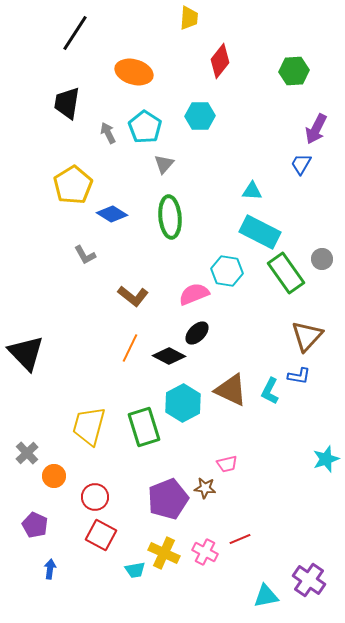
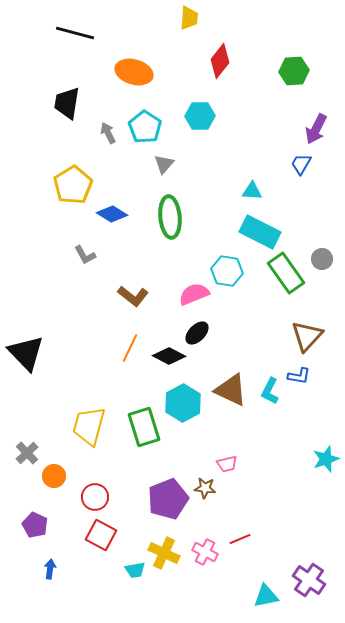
black line at (75, 33): rotated 72 degrees clockwise
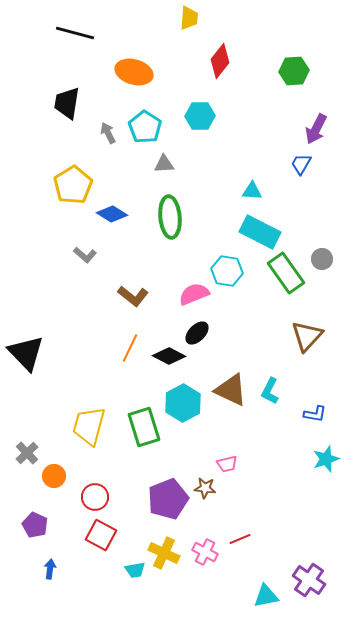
gray triangle at (164, 164): rotated 45 degrees clockwise
gray L-shape at (85, 255): rotated 20 degrees counterclockwise
blue L-shape at (299, 376): moved 16 px right, 38 px down
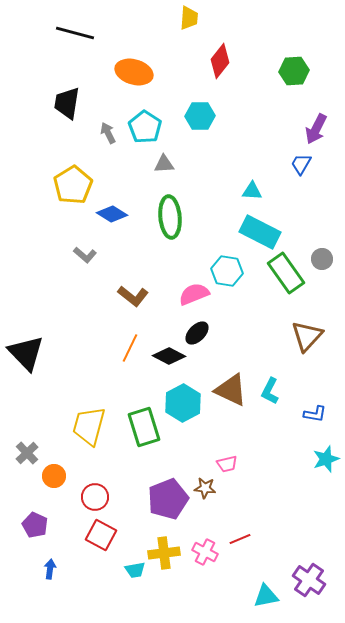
yellow cross at (164, 553): rotated 32 degrees counterclockwise
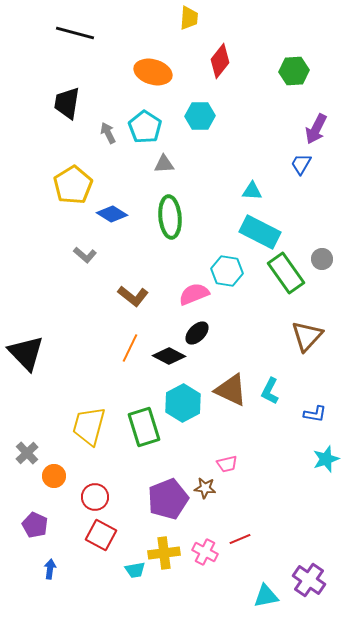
orange ellipse at (134, 72): moved 19 px right
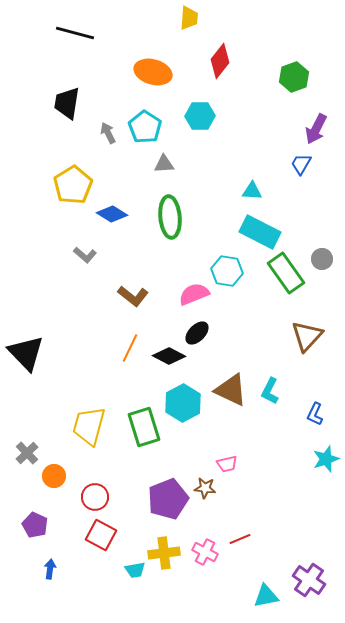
green hexagon at (294, 71): moved 6 px down; rotated 16 degrees counterclockwise
blue L-shape at (315, 414): rotated 105 degrees clockwise
